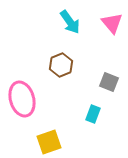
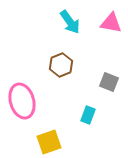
pink triangle: moved 1 px left; rotated 40 degrees counterclockwise
pink ellipse: moved 2 px down
cyan rectangle: moved 5 px left, 1 px down
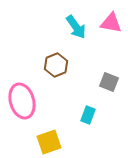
cyan arrow: moved 6 px right, 5 px down
brown hexagon: moved 5 px left
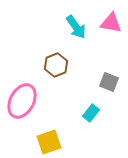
pink ellipse: rotated 44 degrees clockwise
cyan rectangle: moved 3 px right, 2 px up; rotated 18 degrees clockwise
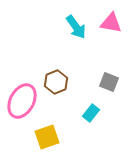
brown hexagon: moved 17 px down
yellow square: moved 2 px left, 5 px up
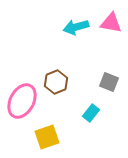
cyan arrow: rotated 110 degrees clockwise
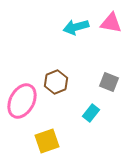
yellow square: moved 4 px down
